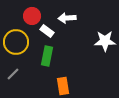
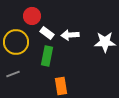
white arrow: moved 3 px right, 17 px down
white rectangle: moved 2 px down
white star: moved 1 px down
gray line: rotated 24 degrees clockwise
orange rectangle: moved 2 px left
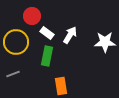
white arrow: rotated 126 degrees clockwise
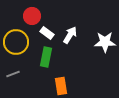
green rectangle: moved 1 px left, 1 px down
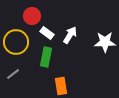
gray line: rotated 16 degrees counterclockwise
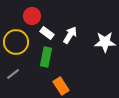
orange rectangle: rotated 24 degrees counterclockwise
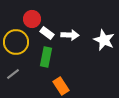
red circle: moved 3 px down
white arrow: rotated 60 degrees clockwise
white star: moved 1 px left, 2 px up; rotated 25 degrees clockwise
